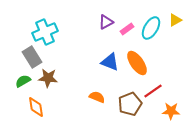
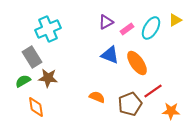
cyan cross: moved 3 px right, 3 px up
blue triangle: moved 7 px up
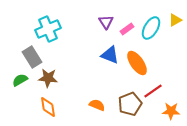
purple triangle: rotated 35 degrees counterclockwise
green semicircle: moved 3 px left, 1 px up
orange semicircle: moved 8 px down
orange diamond: moved 12 px right
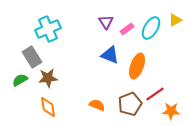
orange ellipse: moved 3 px down; rotated 55 degrees clockwise
brown star: rotated 12 degrees counterclockwise
red line: moved 2 px right, 3 px down
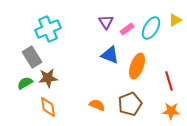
green semicircle: moved 5 px right, 3 px down
red line: moved 14 px right, 13 px up; rotated 72 degrees counterclockwise
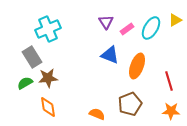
orange semicircle: moved 9 px down
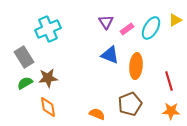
gray rectangle: moved 8 px left
orange ellipse: moved 1 px left; rotated 15 degrees counterclockwise
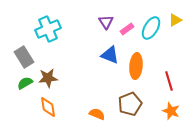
orange star: rotated 18 degrees clockwise
